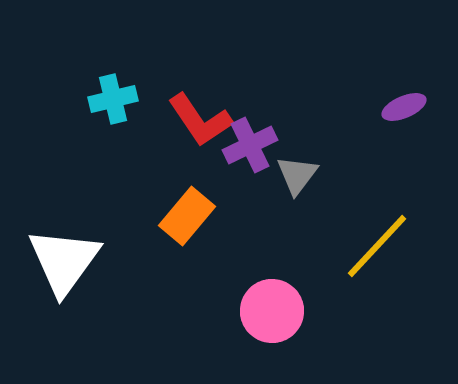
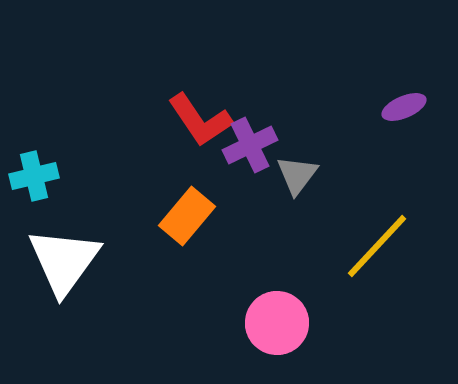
cyan cross: moved 79 px left, 77 px down
pink circle: moved 5 px right, 12 px down
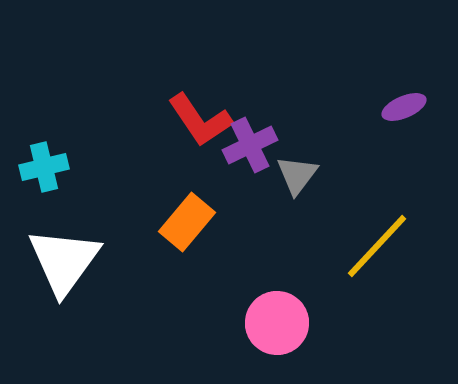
cyan cross: moved 10 px right, 9 px up
orange rectangle: moved 6 px down
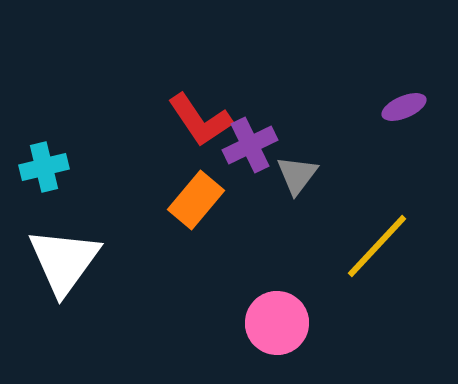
orange rectangle: moved 9 px right, 22 px up
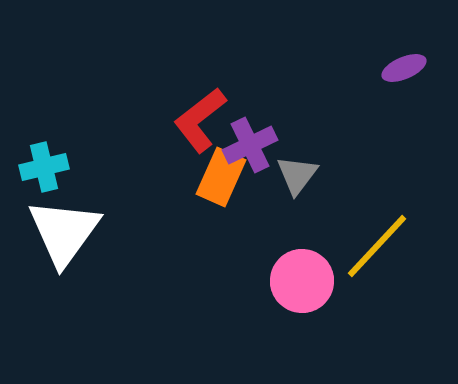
purple ellipse: moved 39 px up
red L-shape: rotated 86 degrees clockwise
orange rectangle: moved 25 px right, 23 px up; rotated 16 degrees counterclockwise
white triangle: moved 29 px up
pink circle: moved 25 px right, 42 px up
